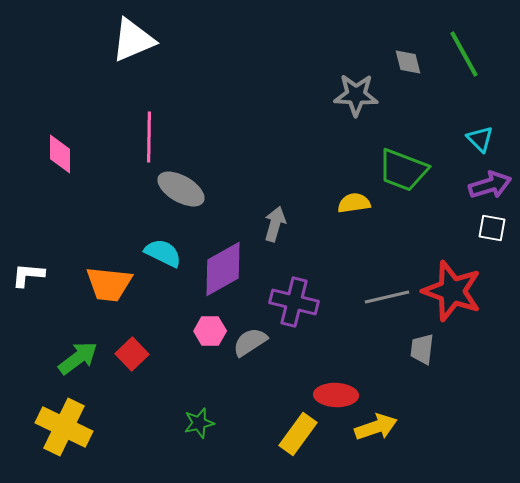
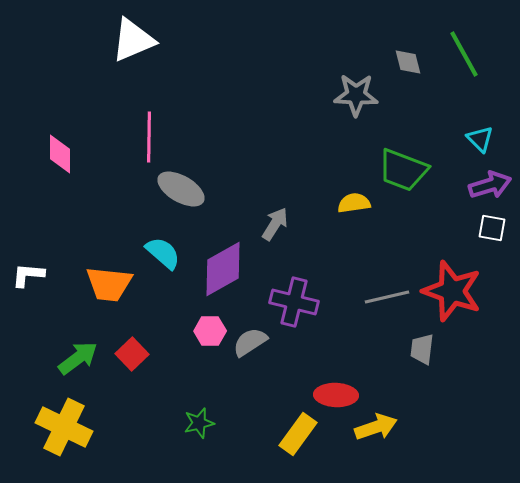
gray arrow: rotated 16 degrees clockwise
cyan semicircle: rotated 15 degrees clockwise
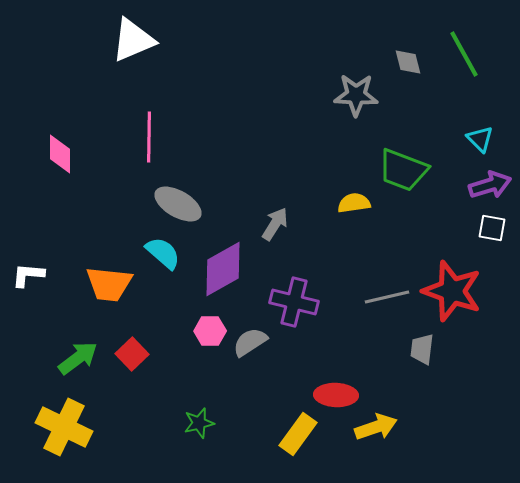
gray ellipse: moved 3 px left, 15 px down
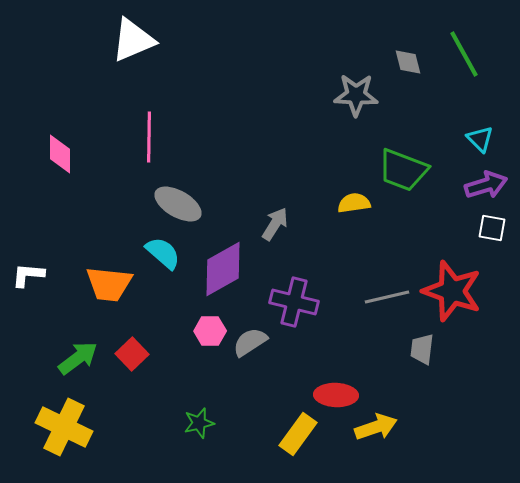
purple arrow: moved 4 px left
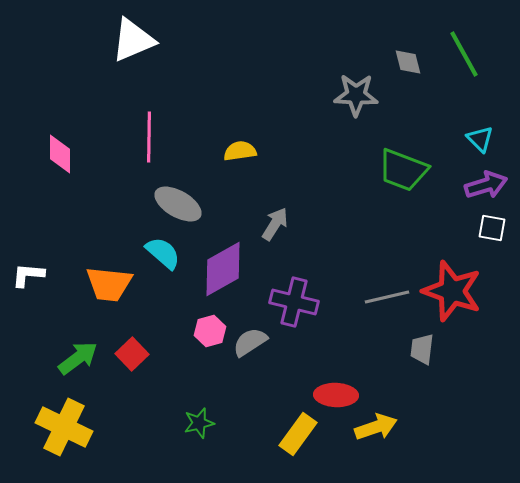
yellow semicircle: moved 114 px left, 52 px up
pink hexagon: rotated 16 degrees counterclockwise
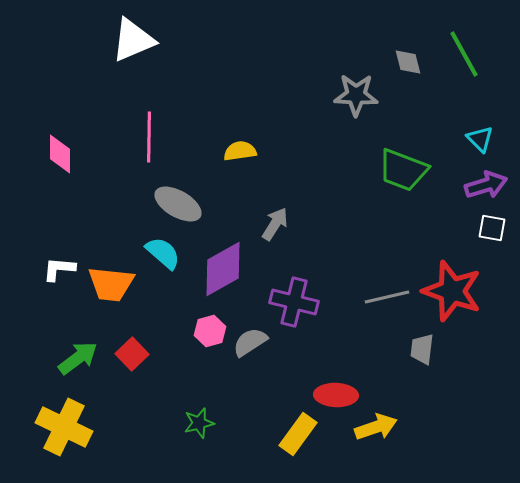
white L-shape: moved 31 px right, 6 px up
orange trapezoid: moved 2 px right
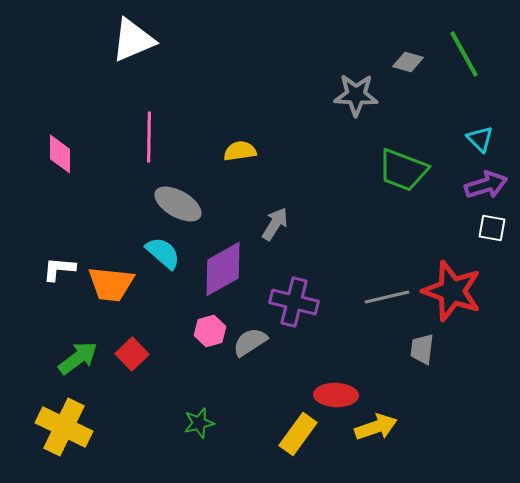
gray diamond: rotated 60 degrees counterclockwise
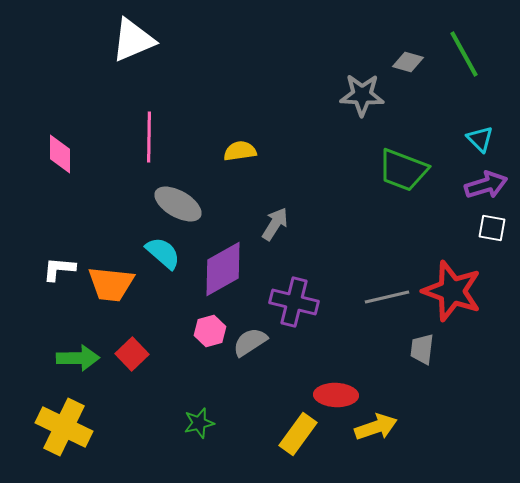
gray star: moved 6 px right
green arrow: rotated 36 degrees clockwise
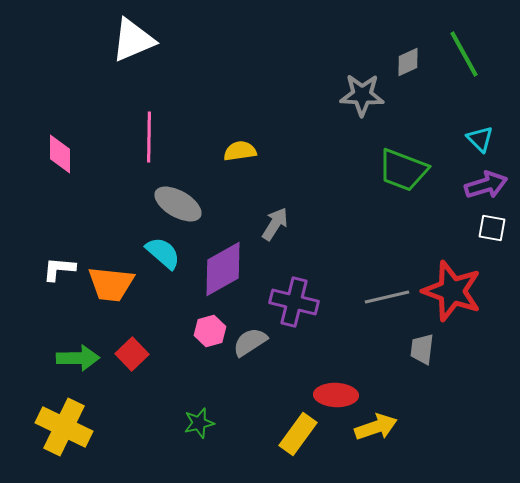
gray diamond: rotated 40 degrees counterclockwise
